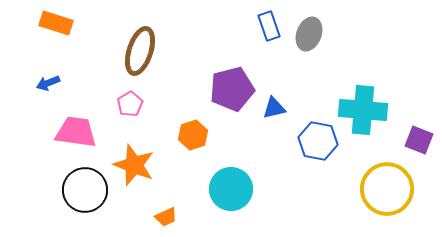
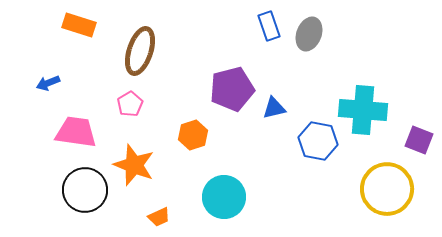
orange rectangle: moved 23 px right, 2 px down
cyan circle: moved 7 px left, 8 px down
orange trapezoid: moved 7 px left
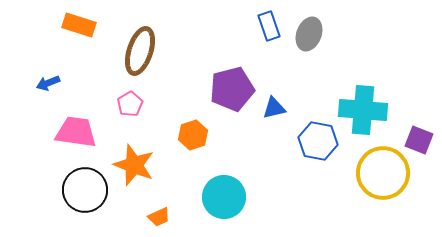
yellow circle: moved 4 px left, 16 px up
